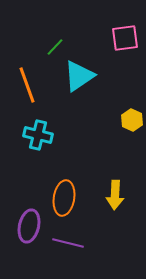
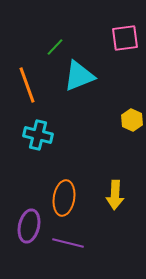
cyan triangle: rotated 12 degrees clockwise
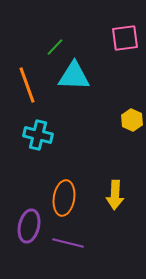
cyan triangle: moved 5 px left; rotated 24 degrees clockwise
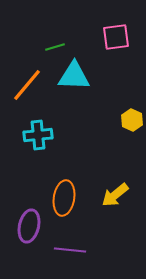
pink square: moved 9 px left, 1 px up
green line: rotated 30 degrees clockwise
orange line: rotated 60 degrees clockwise
cyan cross: rotated 20 degrees counterclockwise
yellow arrow: rotated 48 degrees clockwise
purple line: moved 2 px right, 7 px down; rotated 8 degrees counterclockwise
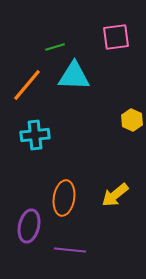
cyan cross: moved 3 px left
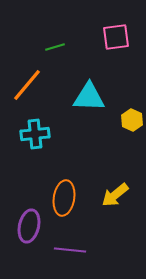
cyan triangle: moved 15 px right, 21 px down
cyan cross: moved 1 px up
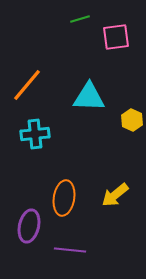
green line: moved 25 px right, 28 px up
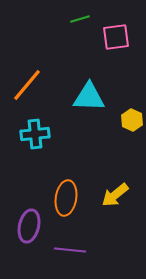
orange ellipse: moved 2 px right
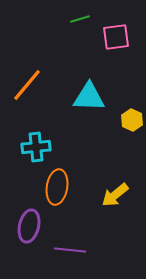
cyan cross: moved 1 px right, 13 px down
orange ellipse: moved 9 px left, 11 px up
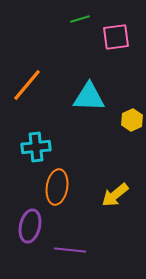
yellow hexagon: rotated 10 degrees clockwise
purple ellipse: moved 1 px right
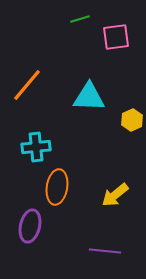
purple line: moved 35 px right, 1 px down
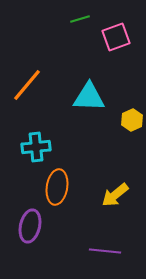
pink square: rotated 12 degrees counterclockwise
